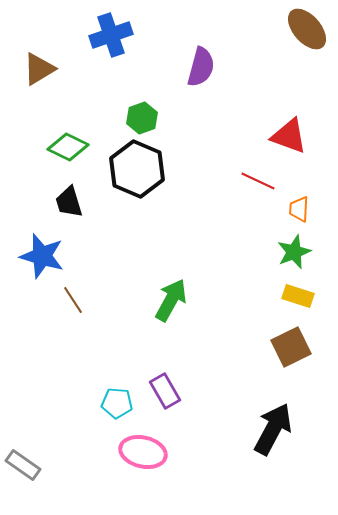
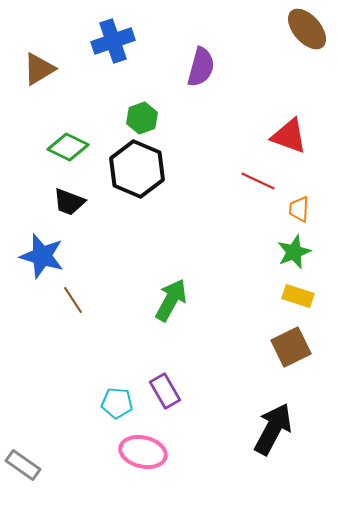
blue cross: moved 2 px right, 6 px down
black trapezoid: rotated 52 degrees counterclockwise
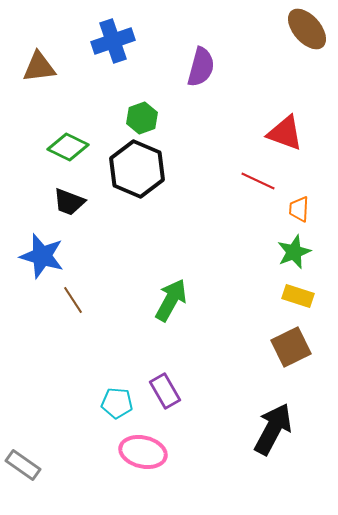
brown triangle: moved 2 px up; rotated 24 degrees clockwise
red triangle: moved 4 px left, 3 px up
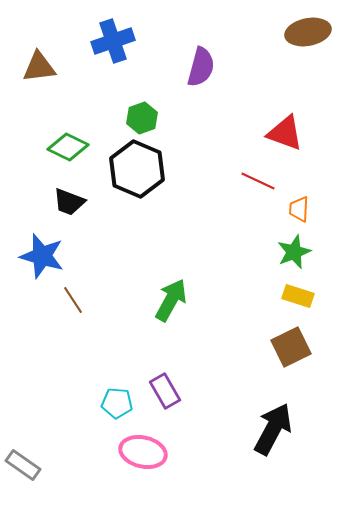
brown ellipse: moved 1 px right, 3 px down; rotated 60 degrees counterclockwise
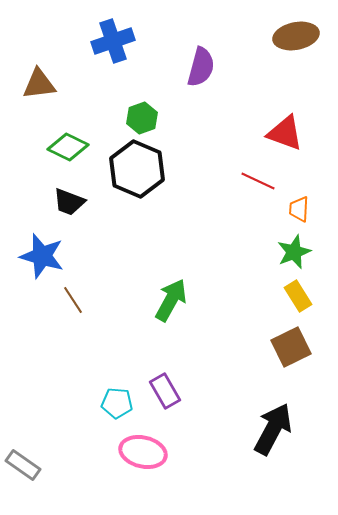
brown ellipse: moved 12 px left, 4 px down
brown triangle: moved 17 px down
yellow rectangle: rotated 40 degrees clockwise
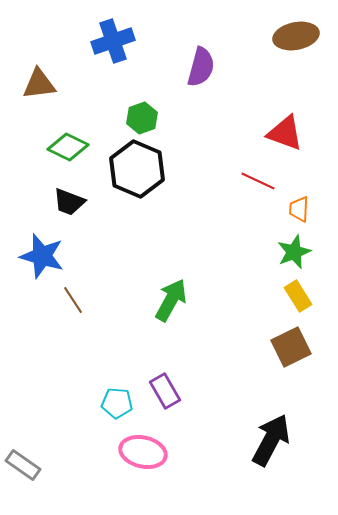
black arrow: moved 2 px left, 11 px down
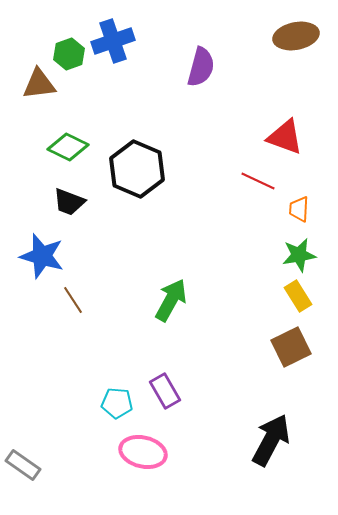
green hexagon: moved 73 px left, 64 px up
red triangle: moved 4 px down
green star: moved 5 px right, 3 px down; rotated 12 degrees clockwise
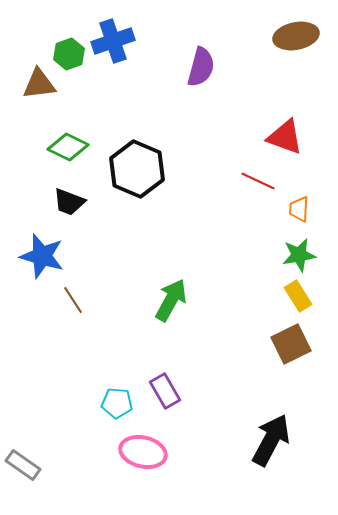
brown square: moved 3 px up
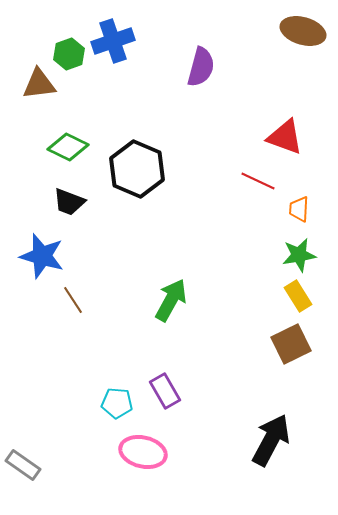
brown ellipse: moved 7 px right, 5 px up; rotated 27 degrees clockwise
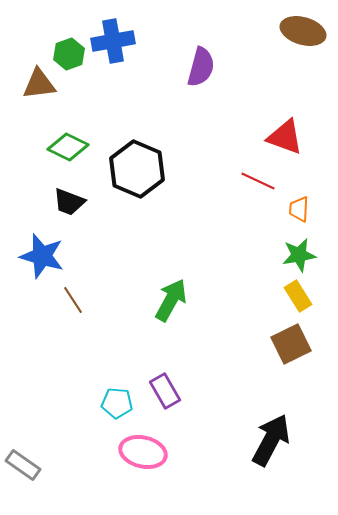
blue cross: rotated 9 degrees clockwise
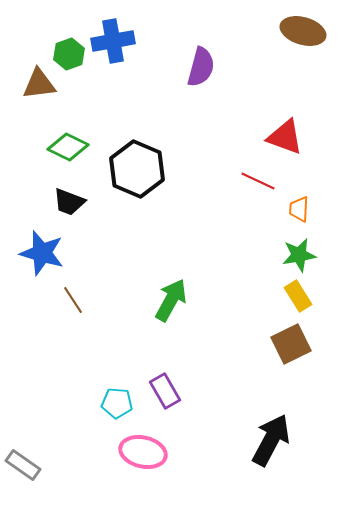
blue star: moved 3 px up
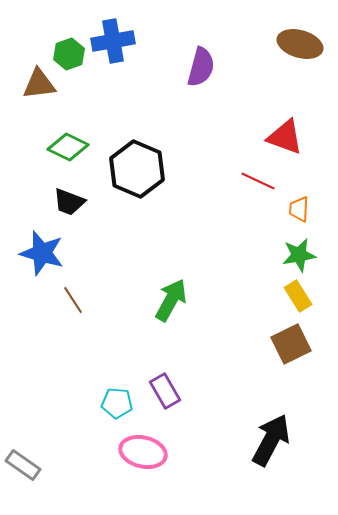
brown ellipse: moved 3 px left, 13 px down
